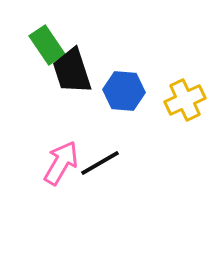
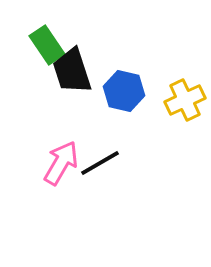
blue hexagon: rotated 9 degrees clockwise
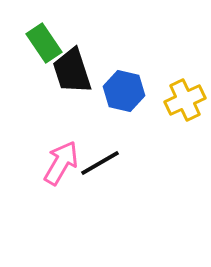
green rectangle: moved 3 px left, 2 px up
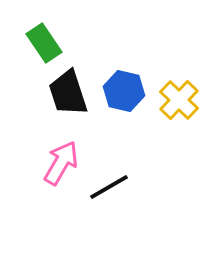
black trapezoid: moved 4 px left, 22 px down
yellow cross: moved 6 px left; rotated 21 degrees counterclockwise
black line: moved 9 px right, 24 px down
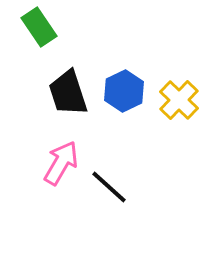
green rectangle: moved 5 px left, 16 px up
blue hexagon: rotated 21 degrees clockwise
black line: rotated 72 degrees clockwise
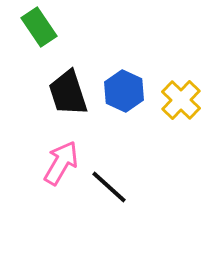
blue hexagon: rotated 9 degrees counterclockwise
yellow cross: moved 2 px right
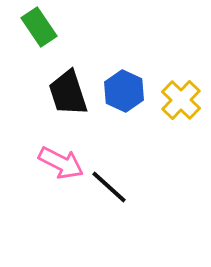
pink arrow: rotated 87 degrees clockwise
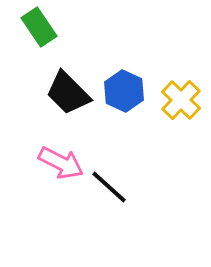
black trapezoid: rotated 27 degrees counterclockwise
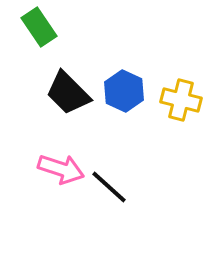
yellow cross: rotated 30 degrees counterclockwise
pink arrow: moved 6 px down; rotated 9 degrees counterclockwise
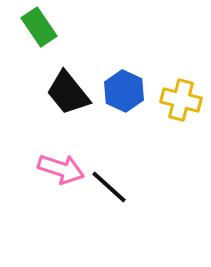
black trapezoid: rotated 6 degrees clockwise
